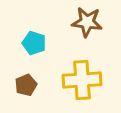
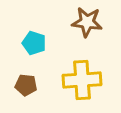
brown pentagon: rotated 30 degrees clockwise
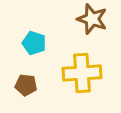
brown star: moved 5 px right, 3 px up; rotated 12 degrees clockwise
yellow cross: moved 7 px up
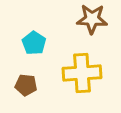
brown star: rotated 16 degrees counterclockwise
cyan pentagon: rotated 15 degrees clockwise
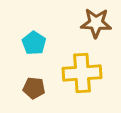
brown star: moved 4 px right, 4 px down
brown pentagon: moved 8 px right, 3 px down
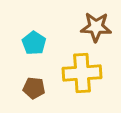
brown star: moved 4 px down
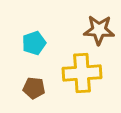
brown star: moved 3 px right, 3 px down
cyan pentagon: rotated 20 degrees clockwise
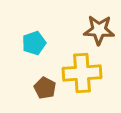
brown pentagon: moved 11 px right; rotated 20 degrees clockwise
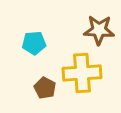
cyan pentagon: rotated 15 degrees clockwise
